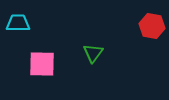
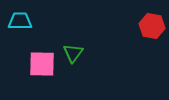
cyan trapezoid: moved 2 px right, 2 px up
green triangle: moved 20 px left
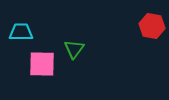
cyan trapezoid: moved 1 px right, 11 px down
green triangle: moved 1 px right, 4 px up
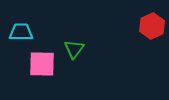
red hexagon: rotated 25 degrees clockwise
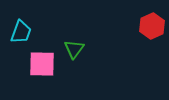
cyan trapezoid: rotated 110 degrees clockwise
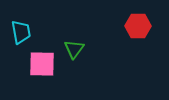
red hexagon: moved 14 px left; rotated 25 degrees clockwise
cyan trapezoid: rotated 30 degrees counterclockwise
